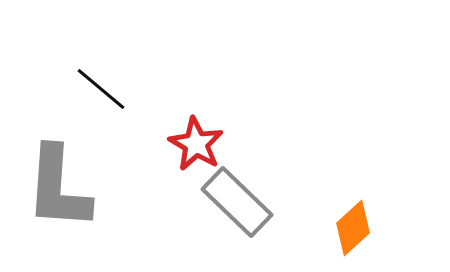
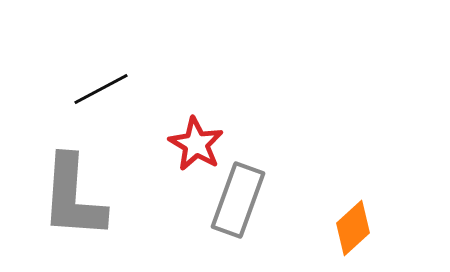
black line: rotated 68 degrees counterclockwise
gray L-shape: moved 15 px right, 9 px down
gray rectangle: moved 1 px right, 2 px up; rotated 66 degrees clockwise
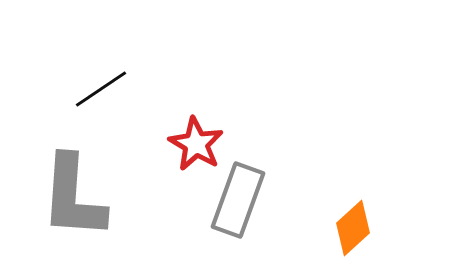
black line: rotated 6 degrees counterclockwise
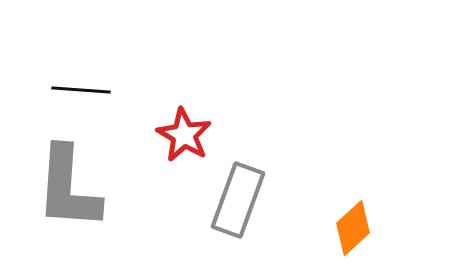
black line: moved 20 px left, 1 px down; rotated 38 degrees clockwise
red star: moved 12 px left, 9 px up
gray L-shape: moved 5 px left, 9 px up
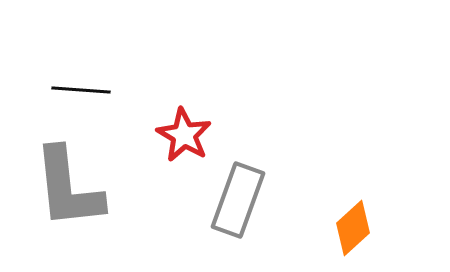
gray L-shape: rotated 10 degrees counterclockwise
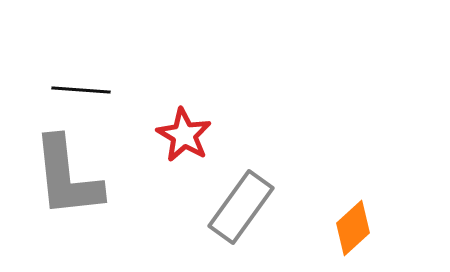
gray L-shape: moved 1 px left, 11 px up
gray rectangle: moved 3 px right, 7 px down; rotated 16 degrees clockwise
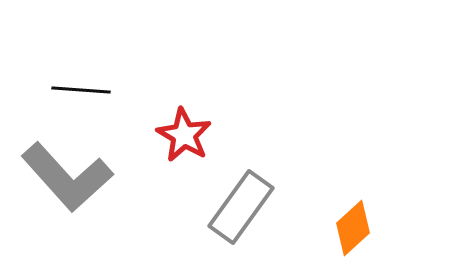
gray L-shape: rotated 36 degrees counterclockwise
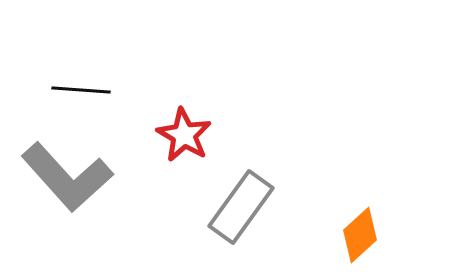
orange diamond: moved 7 px right, 7 px down
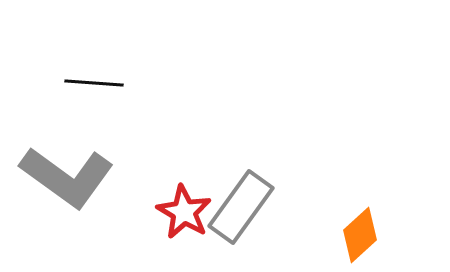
black line: moved 13 px right, 7 px up
red star: moved 77 px down
gray L-shape: rotated 12 degrees counterclockwise
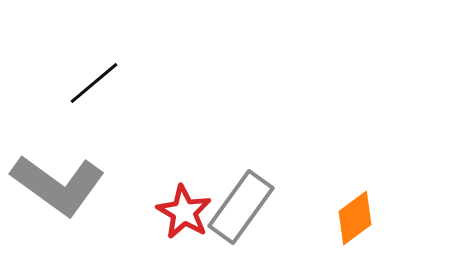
black line: rotated 44 degrees counterclockwise
gray L-shape: moved 9 px left, 8 px down
orange diamond: moved 5 px left, 17 px up; rotated 6 degrees clockwise
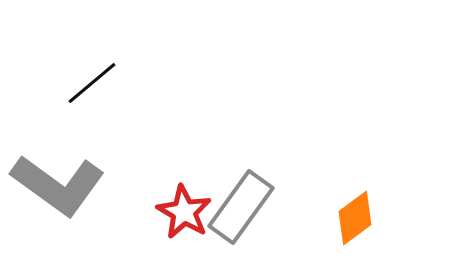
black line: moved 2 px left
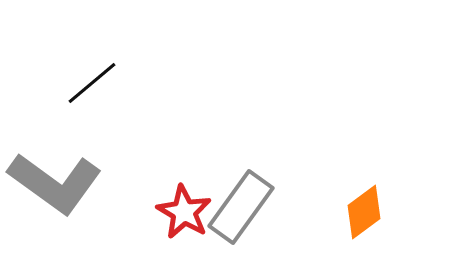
gray L-shape: moved 3 px left, 2 px up
orange diamond: moved 9 px right, 6 px up
